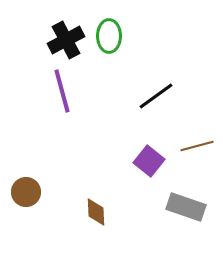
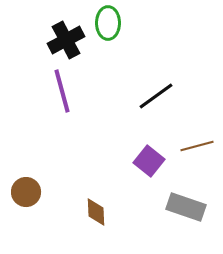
green ellipse: moved 1 px left, 13 px up
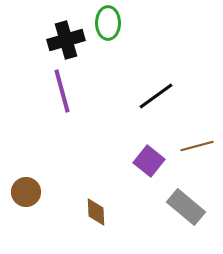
black cross: rotated 12 degrees clockwise
gray rectangle: rotated 21 degrees clockwise
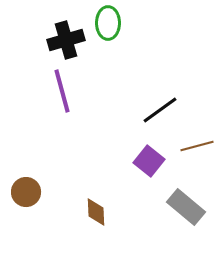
black line: moved 4 px right, 14 px down
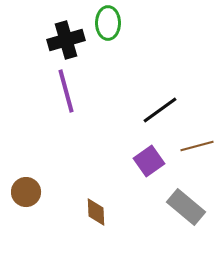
purple line: moved 4 px right
purple square: rotated 16 degrees clockwise
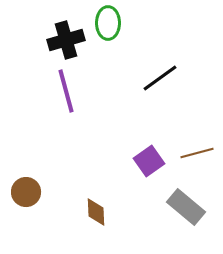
black line: moved 32 px up
brown line: moved 7 px down
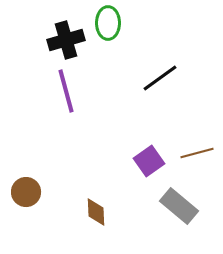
gray rectangle: moved 7 px left, 1 px up
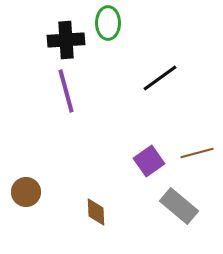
black cross: rotated 12 degrees clockwise
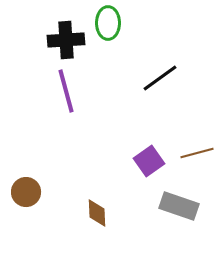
gray rectangle: rotated 21 degrees counterclockwise
brown diamond: moved 1 px right, 1 px down
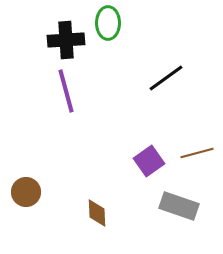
black line: moved 6 px right
